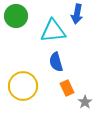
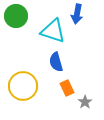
cyan triangle: rotated 24 degrees clockwise
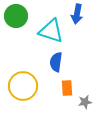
cyan triangle: moved 2 px left
blue semicircle: rotated 24 degrees clockwise
orange rectangle: rotated 21 degrees clockwise
gray star: rotated 24 degrees clockwise
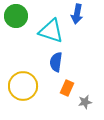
orange rectangle: rotated 28 degrees clockwise
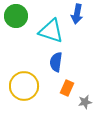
yellow circle: moved 1 px right
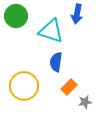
orange rectangle: moved 2 px right, 1 px up; rotated 21 degrees clockwise
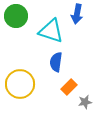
yellow circle: moved 4 px left, 2 px up
